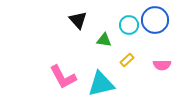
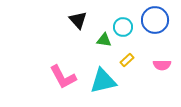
cyan circle: moved 6 px left, 2 px down
cyan triangle: moved 2 px right, 3 px up
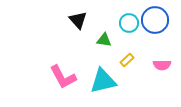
cyan circle: moved 6 px right, 4 px up
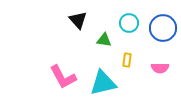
blue circle: moved 8 px right, 8 px down
yellow rectangle: rotated 40 degrees counterclockwise
pink semicircle: moved 2 px left, 3 px down
cyan triangle: moved 2 px down
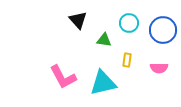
blue circle: moved 2 px down
pink semicircle: moved 1 px left
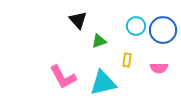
cyan circle: moved 7 px right, 3 px down
green triangle: moved 5 px left, 1 px down; rotated 28 degrees counterclockwise
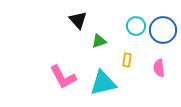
pink semicircle: rotated 84 degrees clockwise
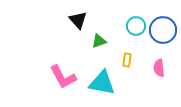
cyan triangle: moved 1 px left; rotated 24 degrees clockwise
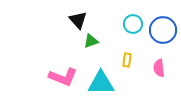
cyan circle: moved 3 px left, 2 px up
green triangle: moved 8 px left
pink L-shape: rotated 40 degrees counterclockwise
cyan triangle: moved 1 px left; rotated 12 degrees counterclockwise
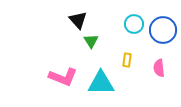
cyan circle: moved 1 px right
green triangle: rotated 42 degrees counterclockwise
